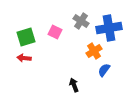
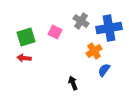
black arrow: moved 1 px left, 2 px up
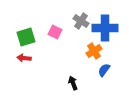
blue cross: moved 4 px left; rotated 10 degrees clockwise
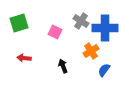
green square: moved 7 px left, 14 px up
orange cross: moved 3 px left
black arrow: moved 10 px left, 17 px up
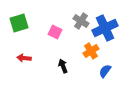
blue cross: rotated 25 degrees counterclockwise
blue semicircle: moved 1 px right, 1 px down
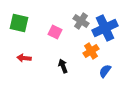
green square: rotated 30 degrees clockwise
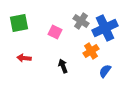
green square: rotated 24 degrees counterclockwise
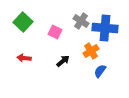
green square: moved 4 px right, 1 px up; rotated 36 degrees counterclockwise
blue cross: rotated 30 degrees clockwise
black arrow: moved 5 px up; rotated 72 degrees clockwise
blue semicircle: moved 5 px left
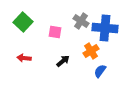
pink square: rotated 16 degrees counterclockwise
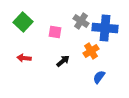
blue semicircle: moved 1 px left, 6 px down
